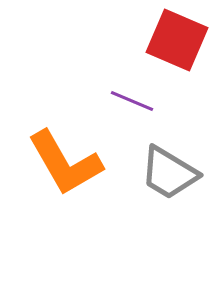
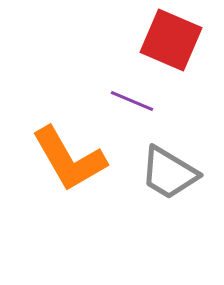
red square: moved 6 px left
orange L-shape: moved 4 px right, 4 px up
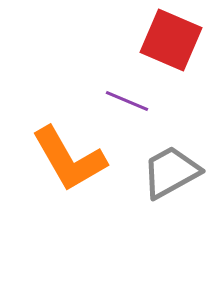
purple line: moved 5 px left
gray trapezoid: moved 2 px right, 1 px up; rotated 120 degrees clockwise
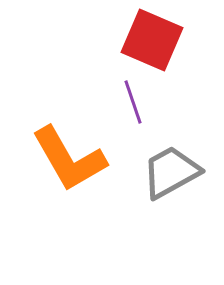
red square: moved 19 px left
purple line: moved 6 px right, 1 px down; rotated 48 degrees clockwise
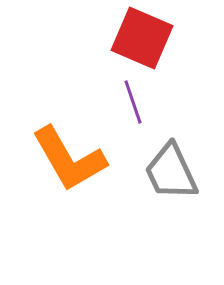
red square: moved 10 px left, 2 px up
gray trapezoid: rotated 86 degrees counterclockwise
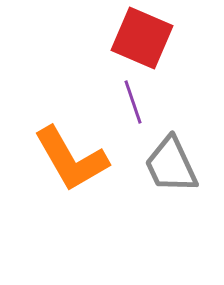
orange L-shape: moved 2 px right
gray trapezoid: moved 7 px up
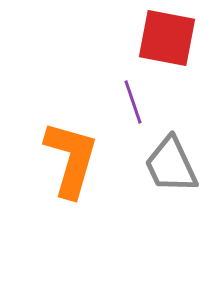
red square: moved 25 px right; rotated 12 degrees counterclockwise
orange L-shape: rotated 134 degrees counterclockwise
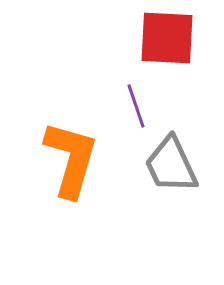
red square: rotated 8 degrees counterclockwise
purple line: moved 3 px right, 4 px down
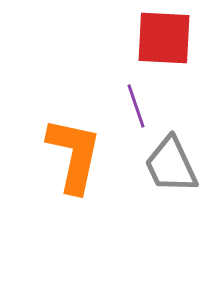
red square: moved 3 px left
orange L-shape: moved 3 px right, 4 px up; rotated 4 degrees counterclockwise
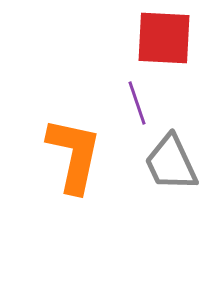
purple line: moved 1 px right, 3 px up
gray trapezoid: moved 2 px up
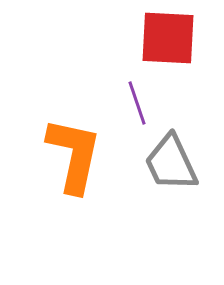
red square: moved 4 px right
